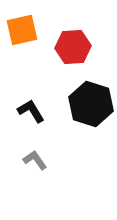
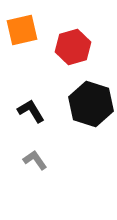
red hexagon: rotated 12 degrees counterclockwise
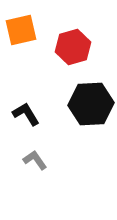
orange square: moved 1 px left
black hexagon: rotated 21 degrees counterclockwise
black L-shape: moved 5 px left, 3 px down
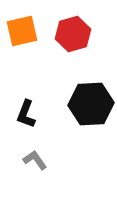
orange square: moved 1 px right, 1 px down
red hexagon: moved 13 px up
black L-shape: rotated 128 degrees counterclockwise
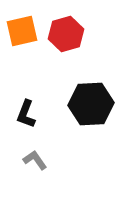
red hexagon: moved 7 px left
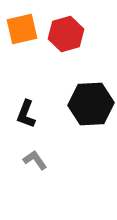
orange square: moved 2 px up
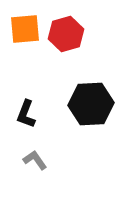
orange square: moved 3 px right; rotated 8 degrees clockwise
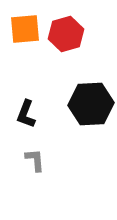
gray L-shape: rotated 30 degrees clockwise
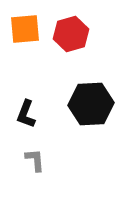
red hexagon: moved 5 px right
